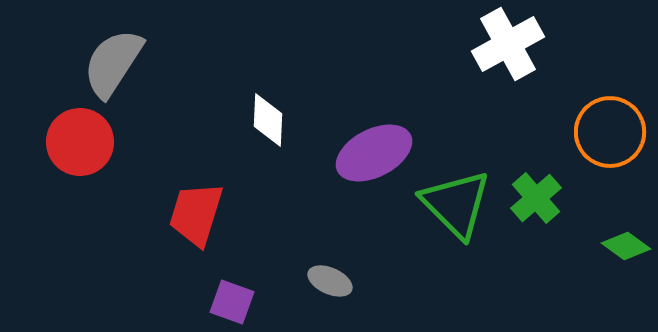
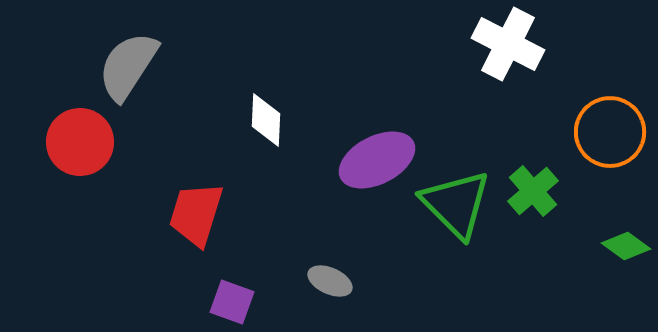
white cross: rotated 34 degrees counterclockwise
gray semicircle: moved 15 px right, 3 px down
white diamond: moved 2 px left
purple ellipse: moved 3 px right, 7 px down
green cross: moved 3 px left, 7 px up
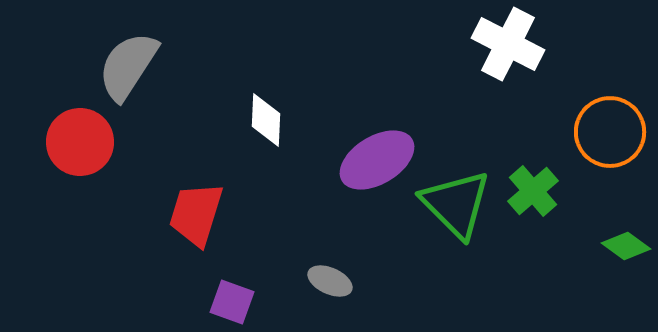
purple ellipse: rotated 4 degrees counterclockwise
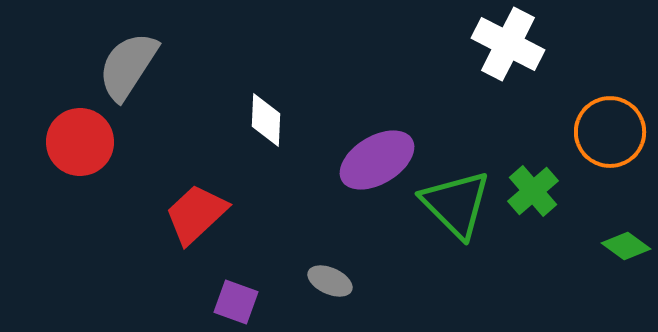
red trapezoid: rotated 30 degrees clockwise
purple square: moved 4 px right
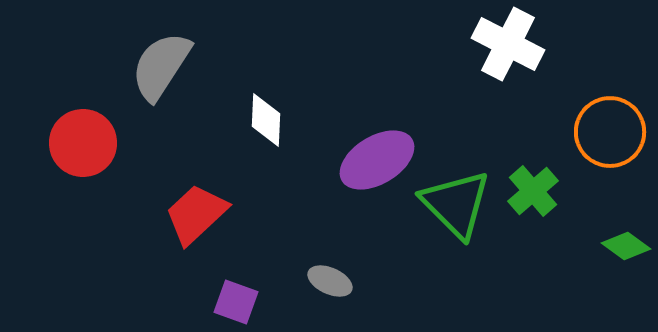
gray semicircle: moved 33 px right
red circle: moved 3 px right, 1 px down
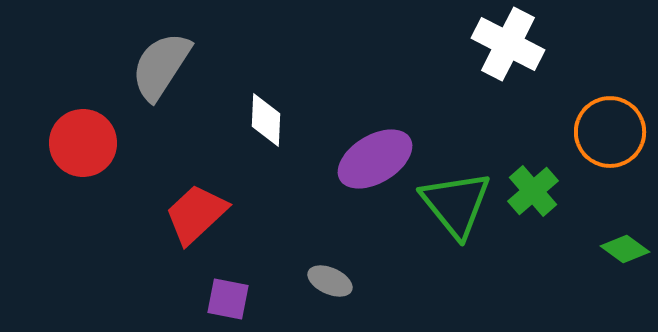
purple ellipse: moved 2 px left, 1 px up
green triangle: rotated 6 degrees clockwise
green diamond: moved 1 px left, 3 px down
purple square: moved 8 px left, 3 px up; rotated 9 degrees counterclockwise
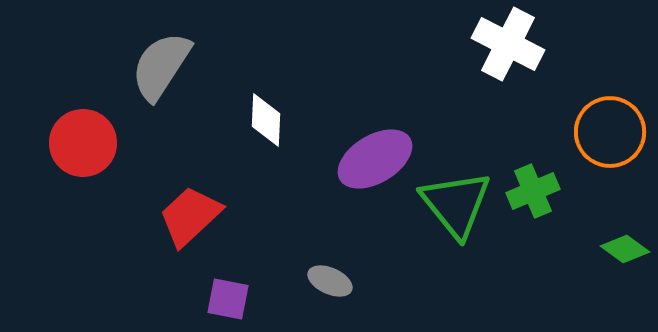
green cross: rotated 18 degrees clockwise
red trapezoid: moved 6 px left, 2 px down
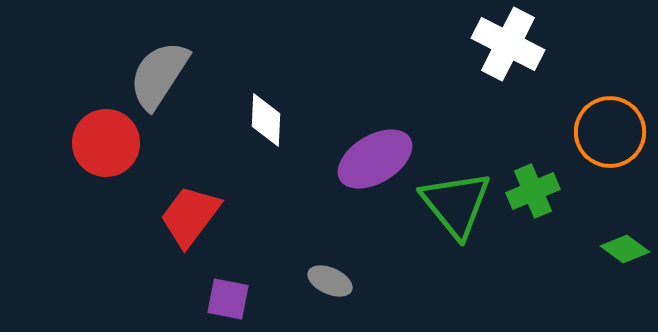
gray semicircle: moved 2 px left, 9 px down
red circle: moved 23 px right
red trapezoid: rotated 10 degrees counterclockwise
